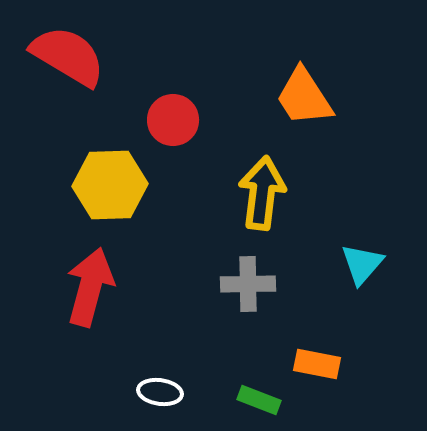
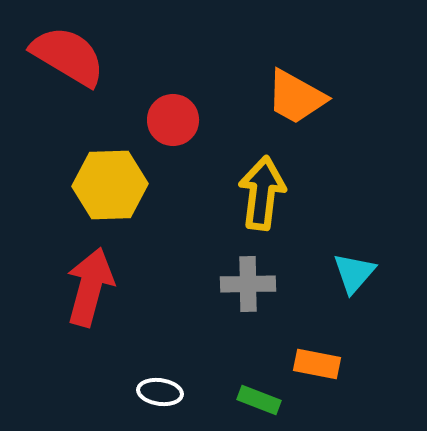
orange trapezoid: moved 8 px left; rotated 28 degrees counterclockwise
cyan triangle: moved 8 px left, 9 px down
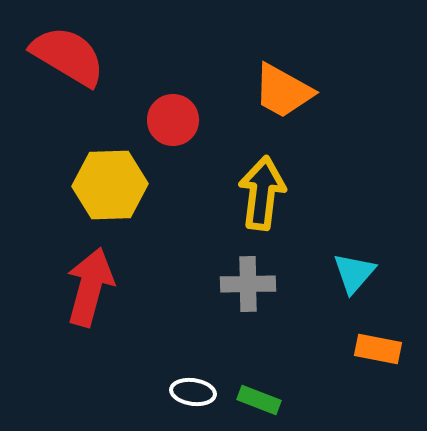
orange trapezoid: moved 13 px left, 6 px up
orange rectangle: moved 61 px right, 15 px up
white ellipse: moved 33 px right
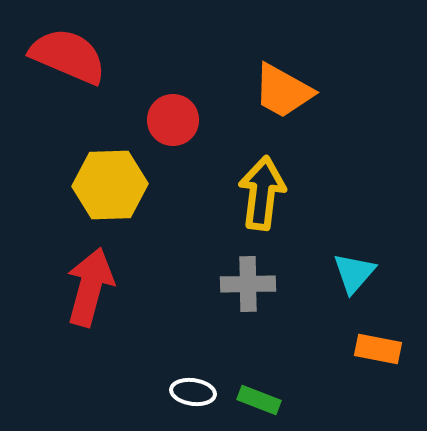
red semicircle: rotated 8 degrees counterclockwise
